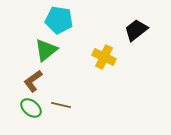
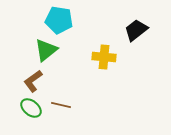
yellow cross: rotated 20 degrees counterclockwise
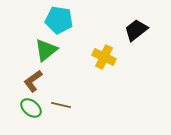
yellow cross: rotated 20 degrees clockwise
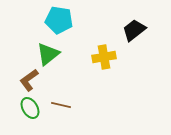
black trapezoid: moved 2 px left
green triangle: moved 2 px right, 4 px down
yellow cross: rotated 35 degrees counterclockwise
brown L-shape: moved 4 px left, 1 px up
green ellipse: moved 1 px left; rotated 20 degrees clockwise
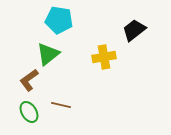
green ellipse: moved 1 px left, 4 px down
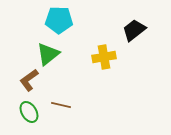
cyan pentagon: rotated 8 degrees counterclockwise
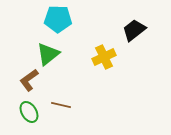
cyan pentagon: moved 1 px left, 1 px up
yellow cross: rotated 15 degrees counterclockwise
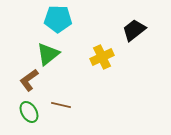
yellow cross: moved 2 px left
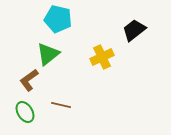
cyan pentagon: rotated 12 degrees clockwise
green ellipse: moved 4 px left
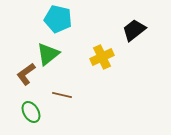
brown L-shape: moved 3 px left, 6 px up
brown line: moved 1 px right, 10 px up
green ellipse: moved 6 px right
